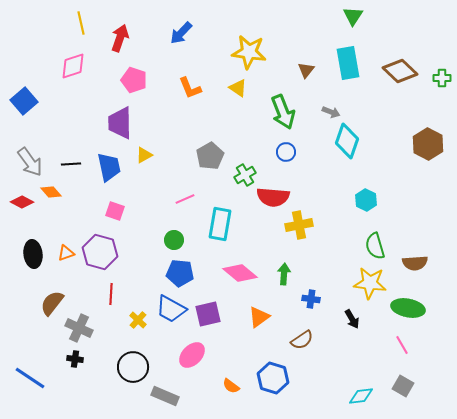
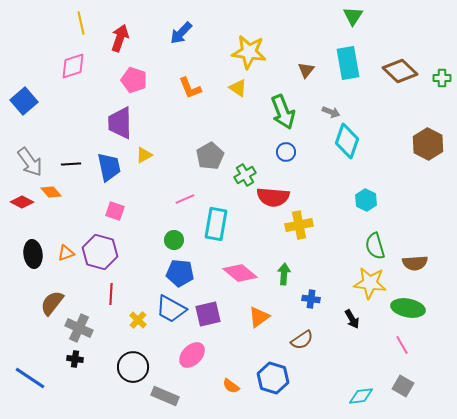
cyan rectangle at (220, 224): moved 4 px left
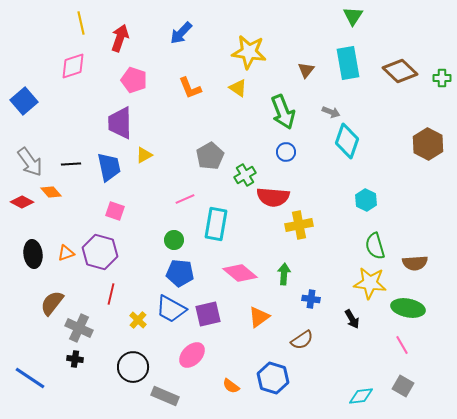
red line at (111, 294): rotated 10 degrees clockwise
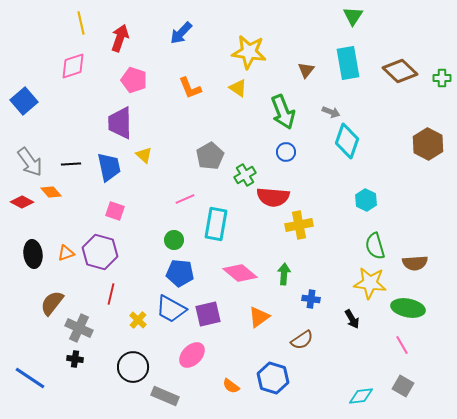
yellow triangle at (144, 155): rotated 48 degrees counterclockwise
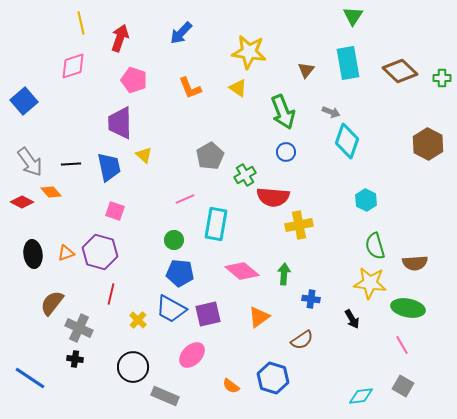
pink diamond at (240, 273): moved 2 px right, 2 px up
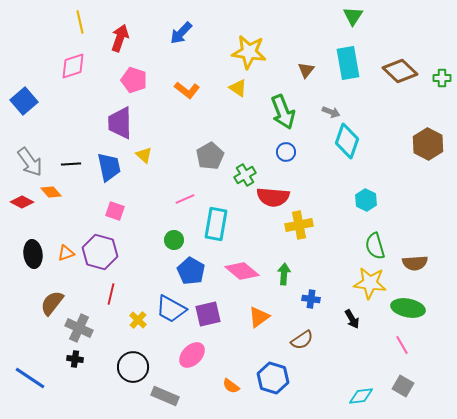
yellow line at (81, 23): moved 1 px left, 1 px up
orange L-shape at (190, 88): moved 3 px left, 2 px down; rotated 30 degrees counterclockwise
blue pentagon at (180, 273): moved 11 px right, 2 px up; rotated 24 degrees clockwise
